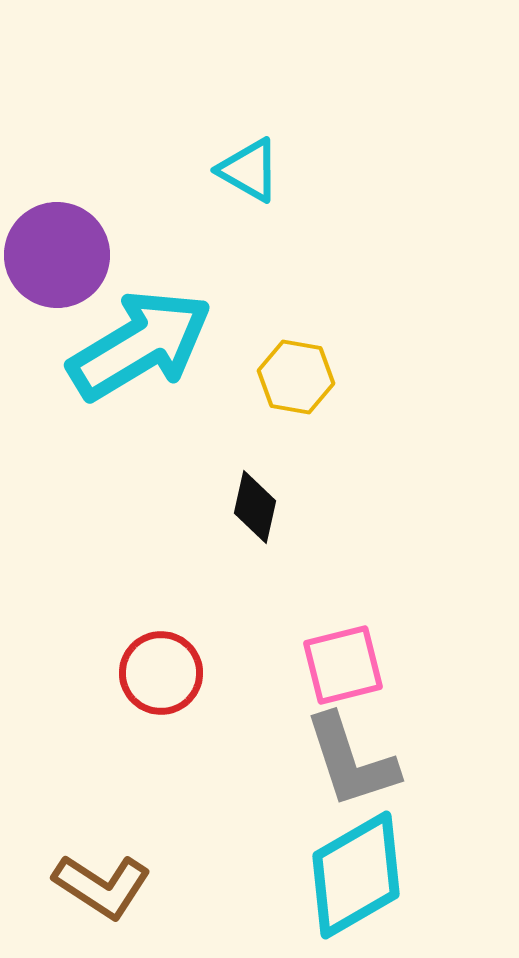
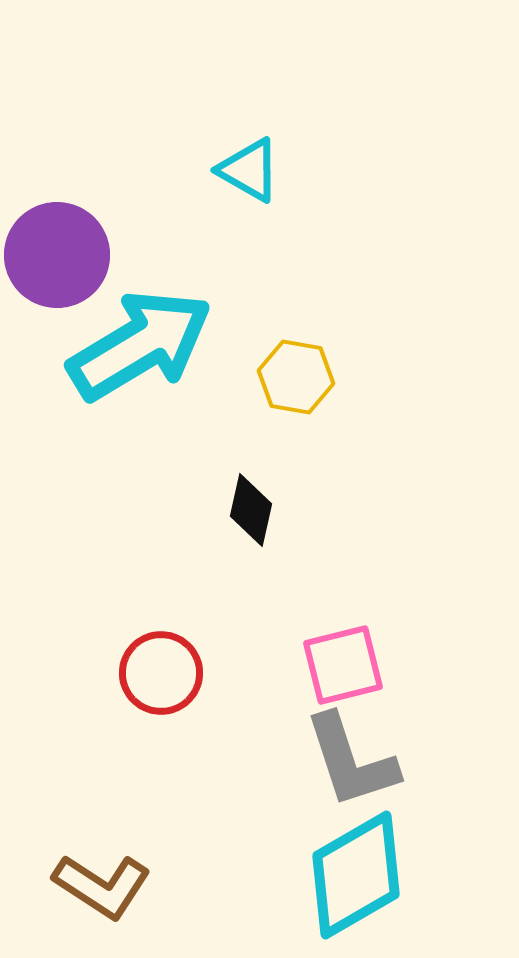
black diamond: moved 4 px left, 3 px down
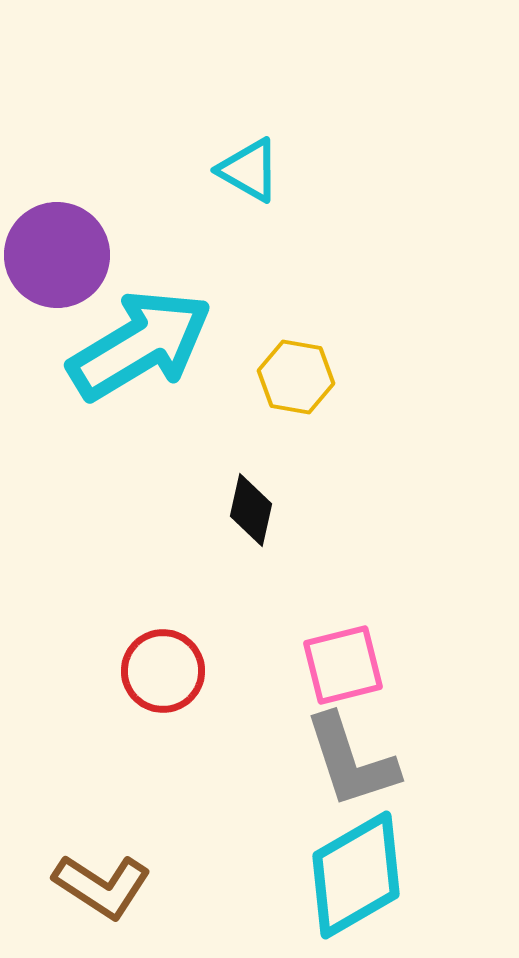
red circle: moved 2 px right, 2 px up
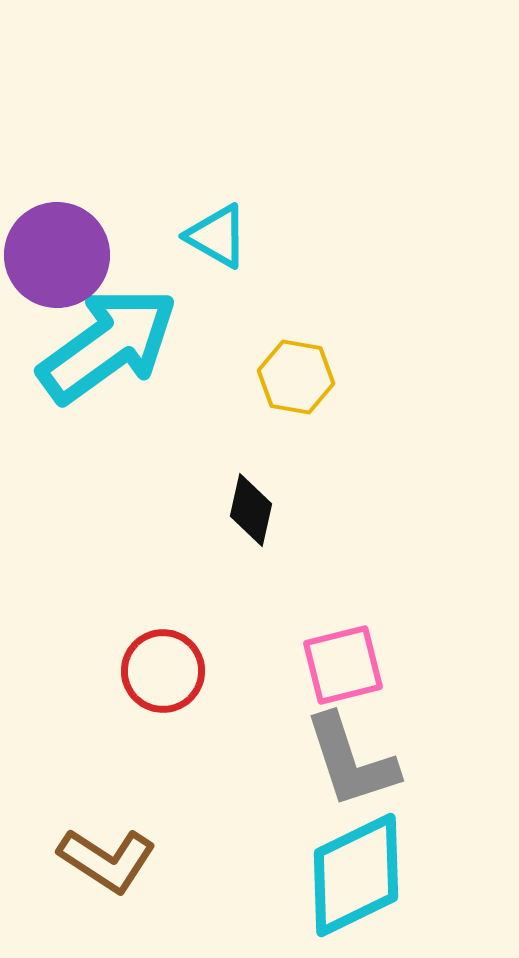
cyan triangle: moved 32 px left, 66 px down
cyan arrow: moved 32 px left; rotated 5 degrees counterclockwise
cyan diamond: rotated 4 degrees clockwise
brown L-shape: moved 5 px right, 26 px up
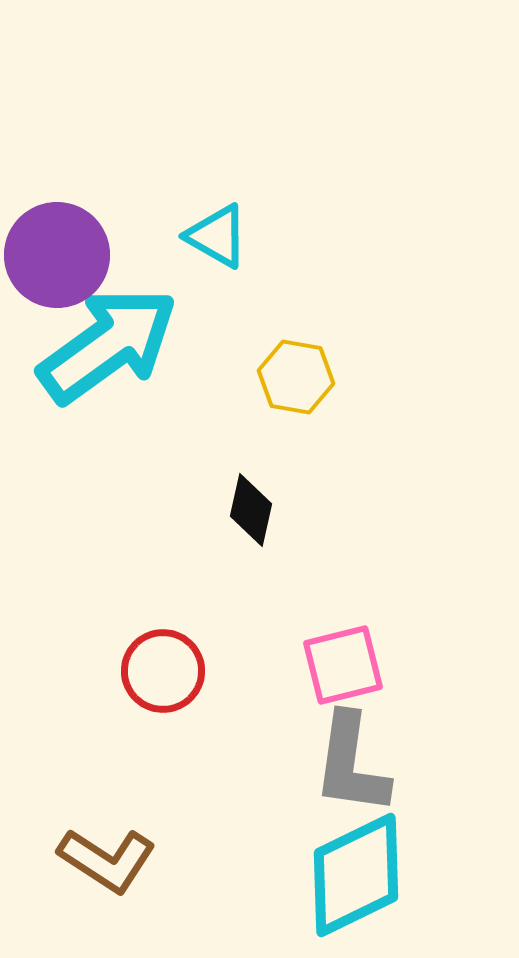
gray L-shape: moved 3 px down; rotated 26 degrees clockwise
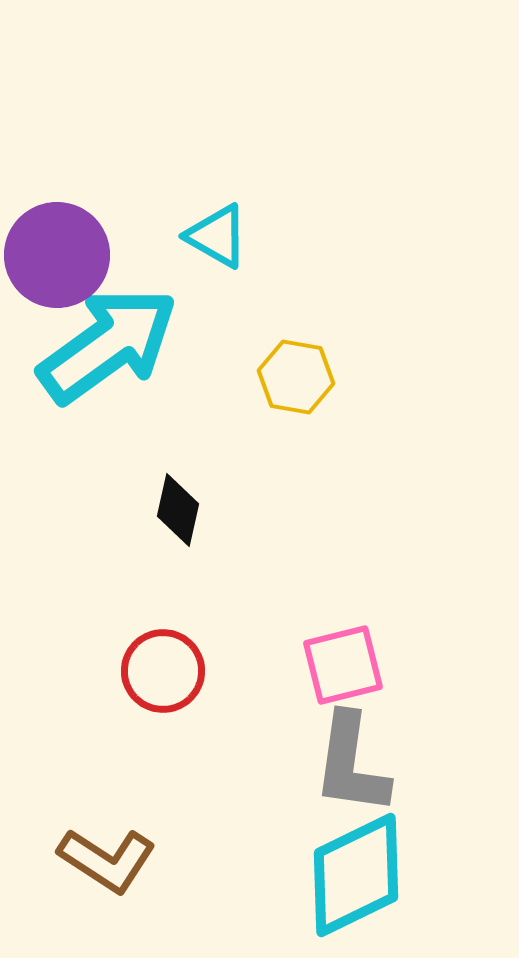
black diamond: moved 73 px left
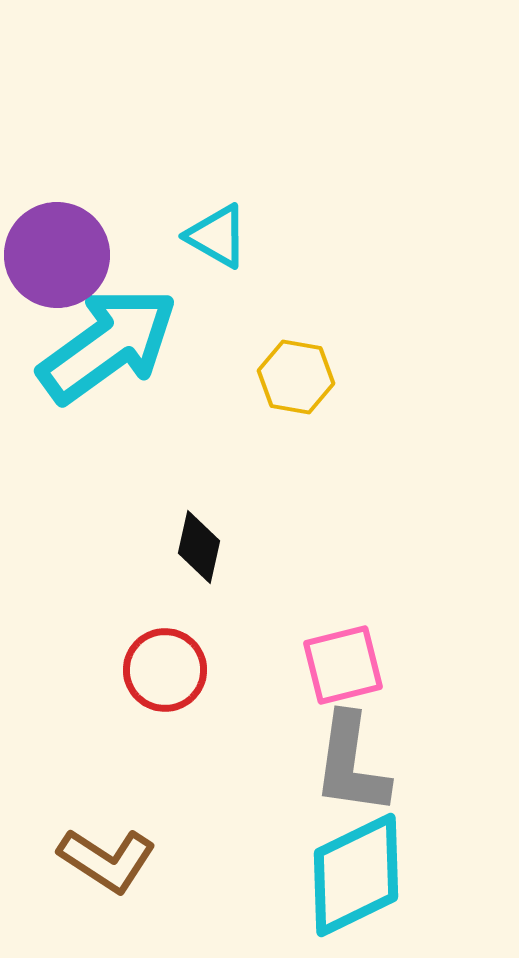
black diamond: moved 21 px right, 37 px down
red circle: moved 2 px right, 1 px up
